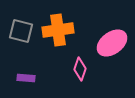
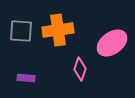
gray square: rotated 10 degrees counterclockwise
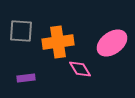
orange cross: moved 12 px down
pink diamond: rotated 50 degrees counterclockwise
purple rectangle: rotated 12 degrees counterclockwise
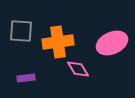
pink ellipse: rotated 12 degrees clockwise
pink diamond: moved 2 px left
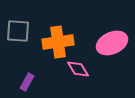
gray square: moved 3 px left
purple rectangle: moved 1 px right, 4 px down; rotated 54 degrees counterclockwise
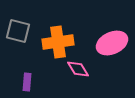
gray square: rotated 10 degrees clockwise
purple rectangle: rotated 24 degrees counterclockwise
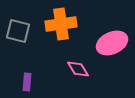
orange cross: moved 3 px right, 18 px up
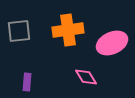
orange cross: moved 7 px right, 6 px down
gray square: moved 1 px right; rotated 20 degrees counterclockwise
pink diamond: moved 8 px right, 8 px down
